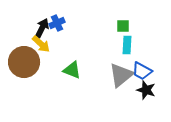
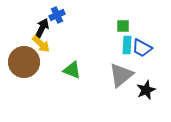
blue cross: moved 8 px up
blue trapezoid: moved 23 px up
black star: rotated 30 degrees clockwise
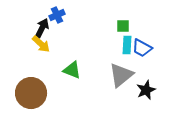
brown circle: moved 7 px right, 31 px down
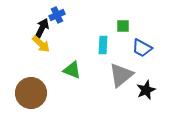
cyan rectangle: moved 24 px left
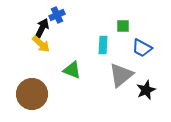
brown circle: moved 1 px right, 1 px down
